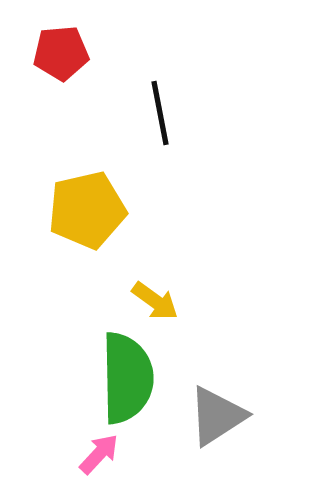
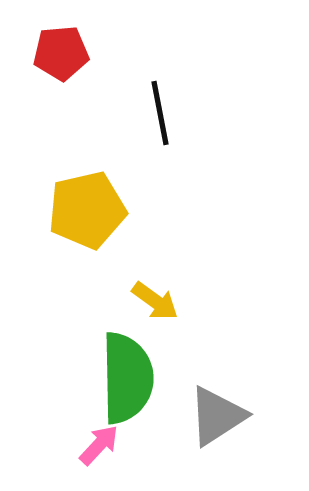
pink arrow: moved 9 px up
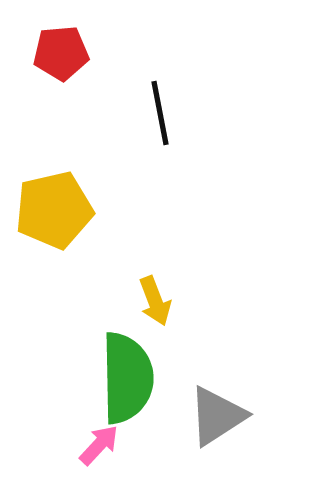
yellow pentagon: moved 33 px left
yellow arrow: rotated 33 degrees clockwise
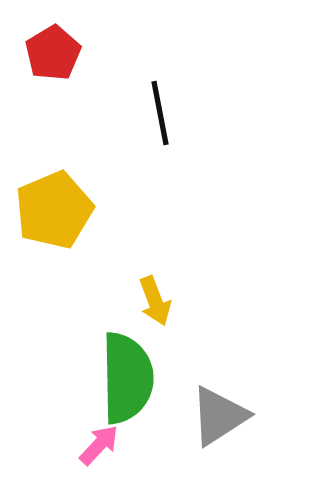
red pentagon: moved 8 px left; rotated 26 degrees counterclockwise
yellow pentagon: rotated 10 degrees counterclockwise
gray triangle: moved 2 px right
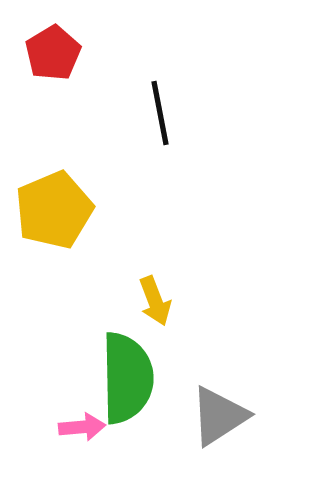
pink arrow: moved 17 px left, 18 px up; rotated 42 degrees clockwise
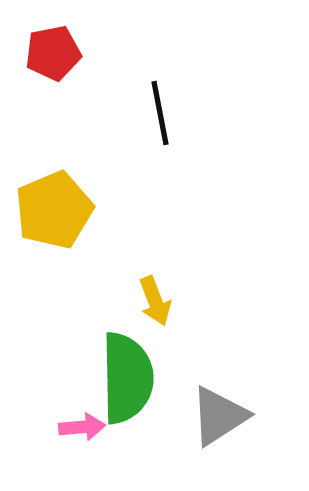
red pentagon: rotated 20 degrees clockwise
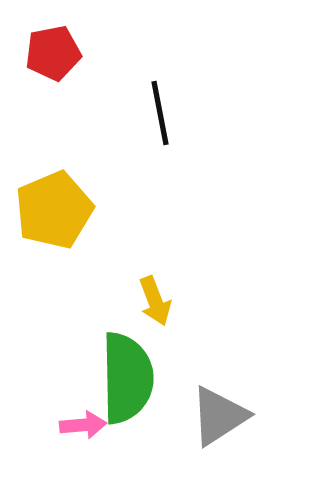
pink arrow: moved 1 px right, 2 px up
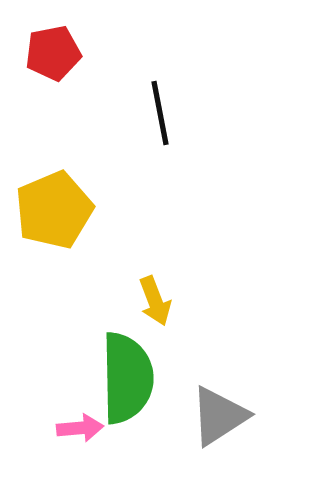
pink arrow: moved 3 px left, 3 px down
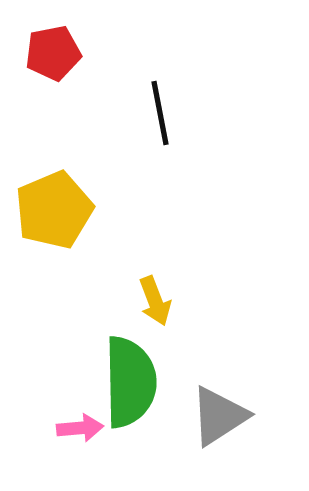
green semicircle: moved 3 px right, 4 px down
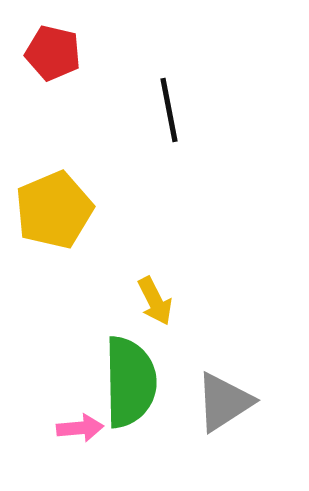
red pentagon: rotated 24 degrees clockwise
black line: moved 9 px right, 3 px up
yellow arrow: rotated 6 degrees counterclockwise
gray triangle: moved 5 px right, 14 px up
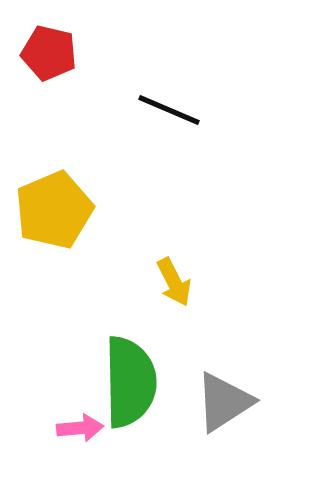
red pentagon: moved 4 px left
black line: rotated 56 degrees counterclockwise
yellow arrow: moved 19 px right, 19 px up
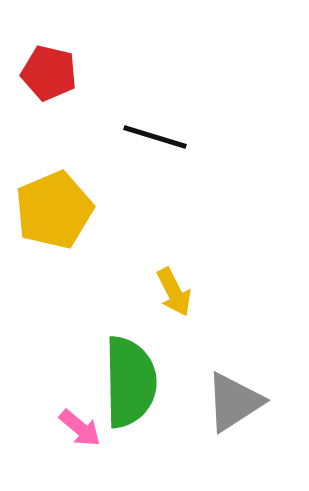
red pentagon: moved 20 px down
black line: moved 14 px left, 27 px down; rotated 6 degrees counterclockwise
yellow arrow: moved 10 px down
gray triangle: moved 10 px right
pink arrow: rotated 45 degrees clockwise
